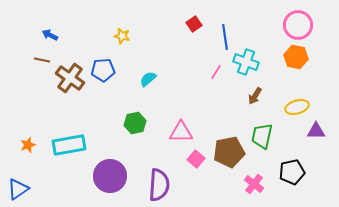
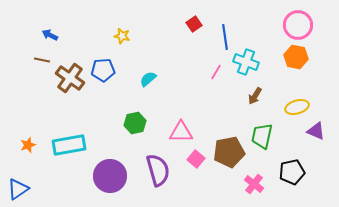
purple triangle: rotated 24 degrees clockwise
purple semicircle: moved 1 px left, 15 px up; rotated 20 degrees counterclockwise
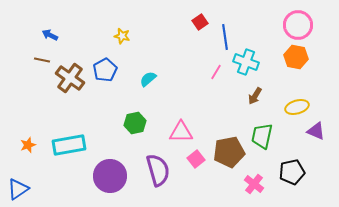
red square: moved 6 px right, 2 px up
blue pentagon: moved 2 px right; rotated 25 degrees counterclockwise
pink square: rotated 12 degrees clockwise
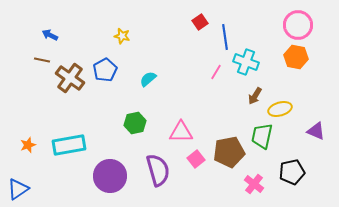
yellow ellipse: moved 17 px left, 2 px down
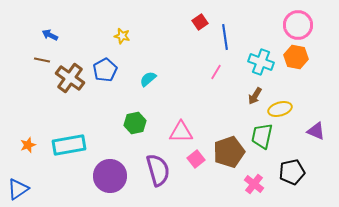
cyan cross: moved 15 px right
brown pentagon: rotated 8 degrees counterclockwise
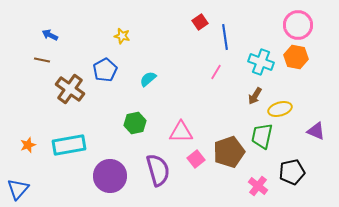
brown cross: moved 11 px down
pink cross: moved 4 px right, 2 px down
blue triangle: rotated 15 degrees counterclockwise
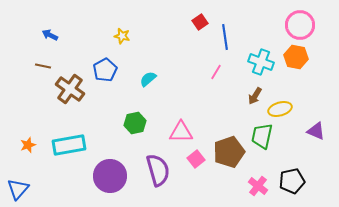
pink circle: moved 2 px right
brown line: moved 1 px right, 6 px down
black pentagon: moved 9 px down
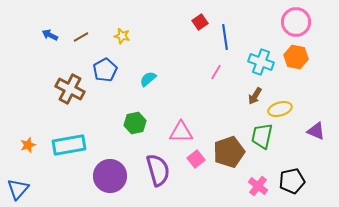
pink circle: moved 4 px left, 3 px up
brown line: moved 38 px right, 29 px up; rotated 42 degrees counterclockwise
brown cross: rotated 8 degrees counterclockwise
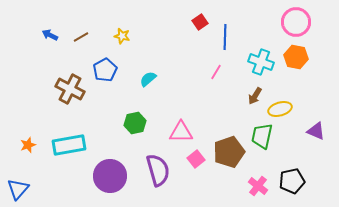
blue line: rotated 10 degrees clockwise
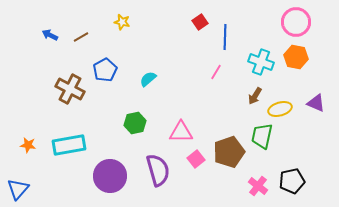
yellow star: moved 14 px up
purple triangle: moved 28 px up
orange star: rotated 28 degrees clockwise
